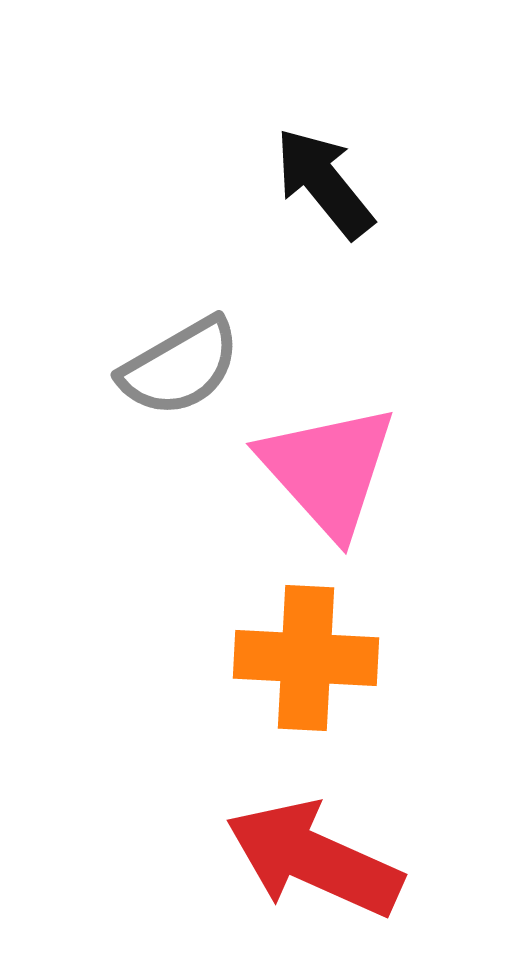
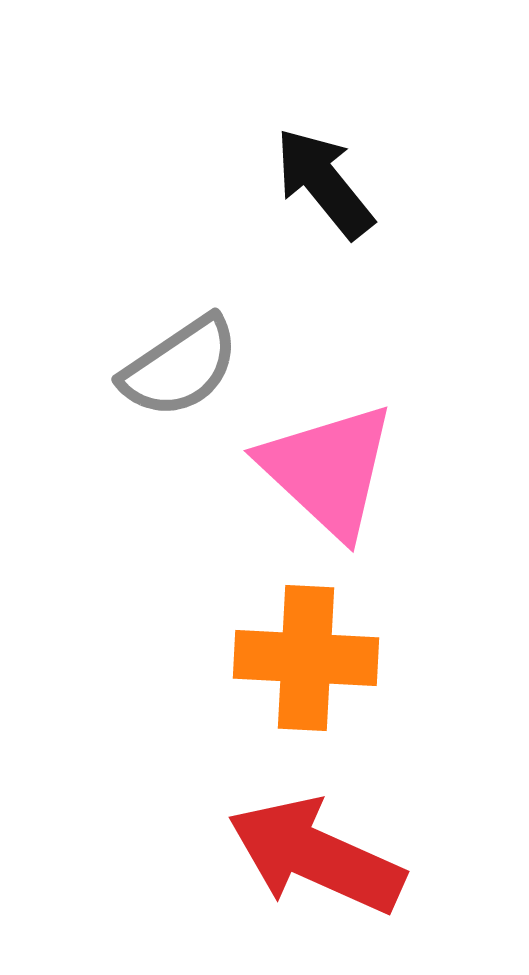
gray semicircle: rotated 4 degrees counterclockwise
pink triangle: rotated 5 degrees counterclockwise
red arrow: moved 2 px right, 3 px up
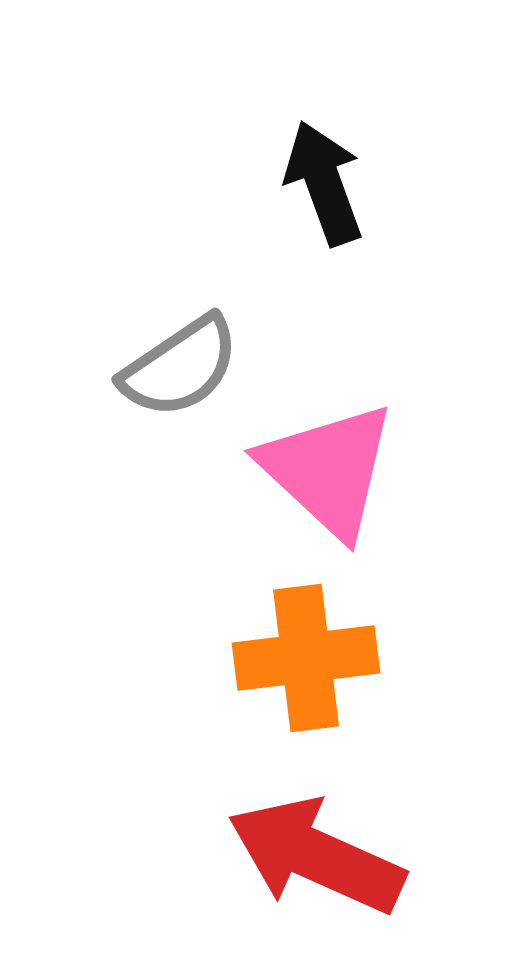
black arrow: rotated 19 degrees clockwise
orange cross: rotated 10 degrees counterclockwise
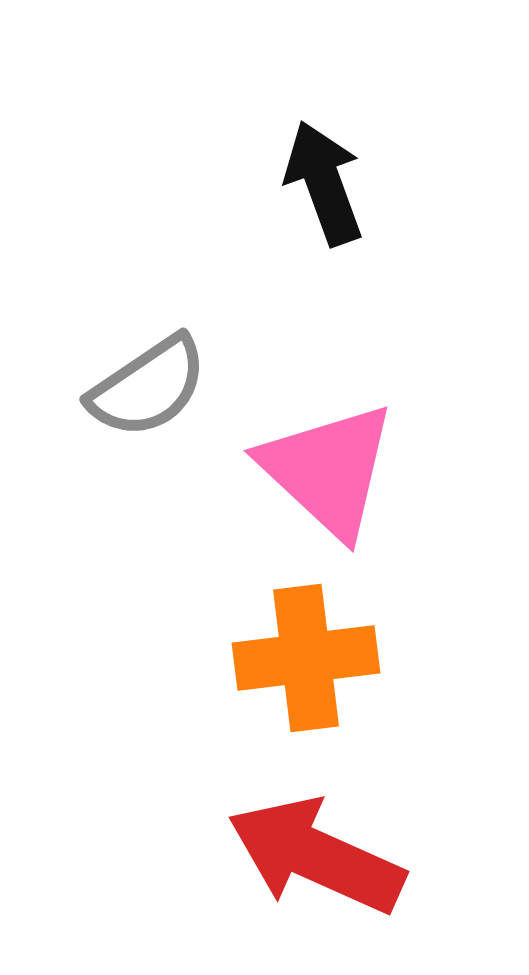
gray semicircle: moved 32 px left, 20 px down
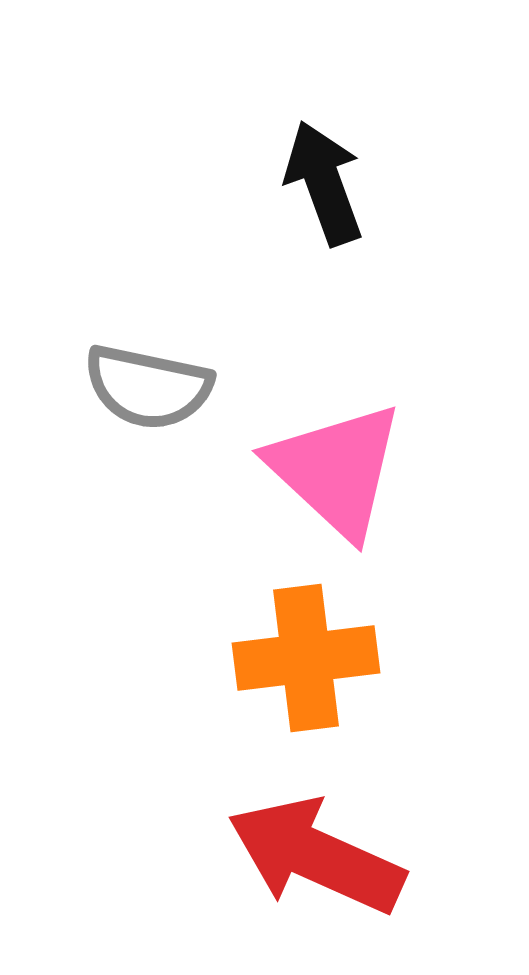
gray semicircle: rotated 46 degrees clockwise
pink triangle: moved 8 px right
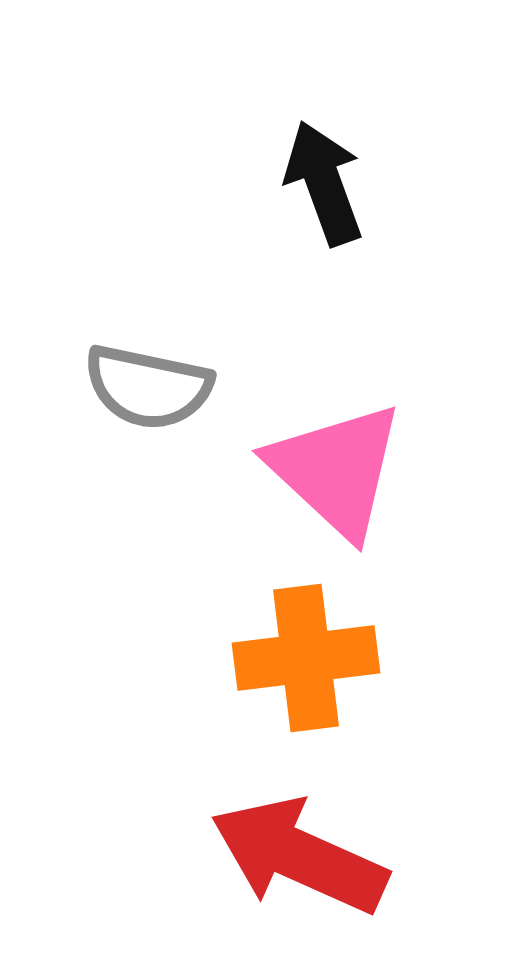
red arrow: moved 17 px left
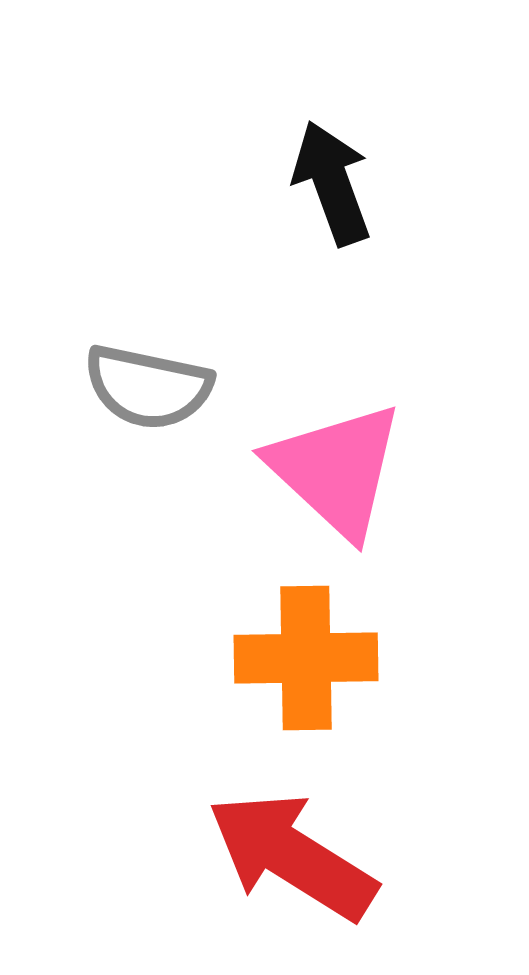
black arrow: moved 8 px right
orange cross: rotated 6 degrees clockwise
red arrow: moved 7 px left; rotated 8 degrees clockwise
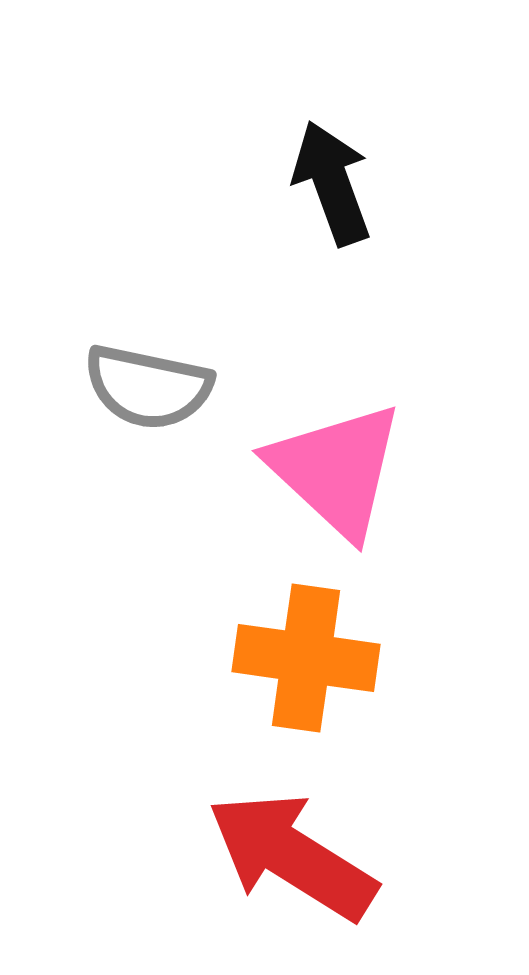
orange cross: rotated 9 degrees clockwise
